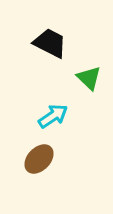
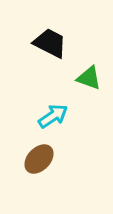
green triangle: rotated 24 degrees counterclockwise
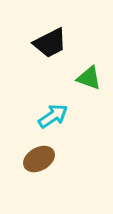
black trapezoid: rotated 126 degrees clockwise
brown ellipse: rotated 16 degrees clockwise
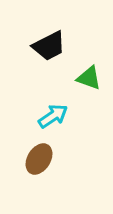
black trapezoid: moved 1 px left, 3 px down
brown ellipse: rotated 28 degrees counterclockwise
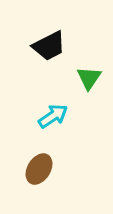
green triangle: rotated 44 degrees clockwise
brown ellipse: moved 10 px down
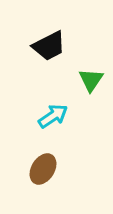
green triangle: moved 2 px right, 2 px down
brown ellipse: moved 4 px right
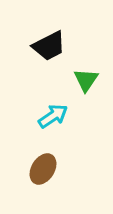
green triangle: moved 5 px left
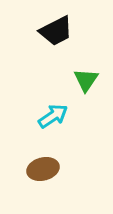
black trapezoid: moved 7 px right, 15 px up
brown ellipse: rotated 44 degrees clockwise
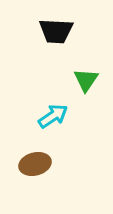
black trapezoid: rotated 30 degrees clockwise
brown ellipse: moved 8 px left, 5 px up
